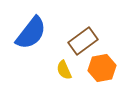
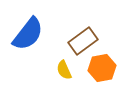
blue semicircle: moved 3 px left, 1 px down
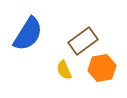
blue semicircle: rotated 6 degrees counterclockwise
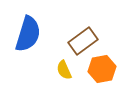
blue semicircle: rotated 15 degrees counterclockwise
orange hexagon: moved 1 px down
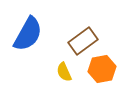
blue semicircle: rotated 12 degrees clockwise
yellow semicircle: moved 2 px down
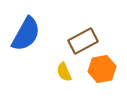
blue semicircle: moved 2 px left
brown rectangle: rotated 8 degrees clockwise
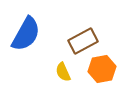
yellow semicircle: moved 1 px left
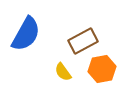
yellow semicircle: rotated 12 degrees counterclockwise
